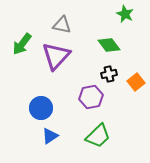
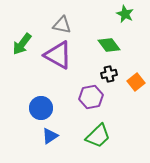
purple triangle: moved 2 px right, 1 px up; rotated 44 degrees counterclockwise
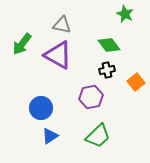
black cross: moved 2 px left, 4 px up
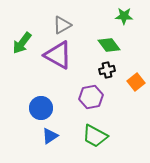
green star: moved 1 px left, 2 px down; rotated 24 degrees counterclockwise
gray triangle: rotated 42 degrees counterclockwise
green arrow: moved 1 px up
green trapezoid: moved 3 px left; rotated 72 degrees clockwise
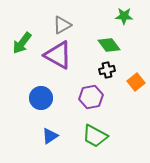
blue circle: moved 10 px up
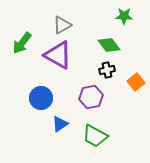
blue triangle: moved 10 px right, 12 px up
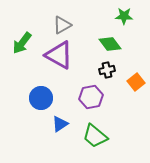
green diamond: moved 1 px right, 1 px up
purple triangle: moved 1 px right
green trapezoid: rotated 12 degrees clockwise
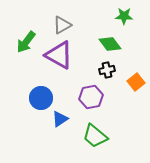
green arrow: moved 4 px right, 1 px up
blue triangle: moved 5 px up
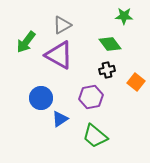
orange square: rotated 12 degrees counterclockwise
